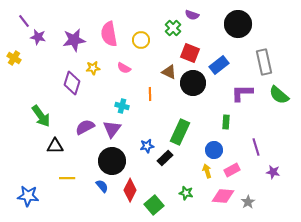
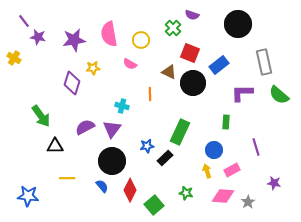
pink semicircle at (124, 68): moved 6 px right, 4 px up
purple star at (273, 172): moved 1 px right, 11 px down
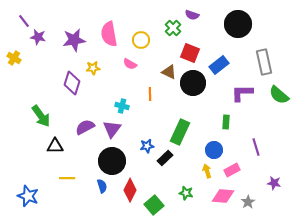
blue semicircle at (102, 186): rotated 24 degrees clockwise
blue star at (28, 196): rotated 15 degrees clockwise
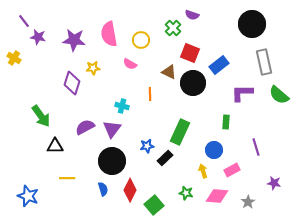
black circle at (238, 24): moved 14 px right
purple star at (74, 40): rotated 15 degrees clockwise
yellow arrow at (207, 171): moved 4 px left
blue semicircle at (102, 186): moved 1 px right, 3 px down
pink diamond at (223, 196): moved 6 px left
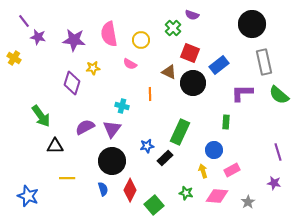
purple line at (256, 147): moved 22 px right, 5 px down
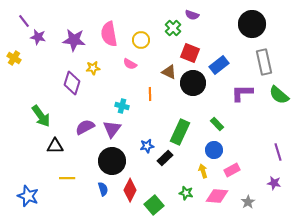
green rectangle at (226, 122): moved 9 px left, 2 px down; rotated 48 degrees counterclockwise
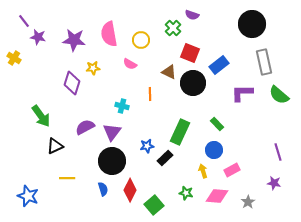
purple triangle at (112, 129): moved 3 px down
black triangle at (55, 146): rotated 24 degrees counterclockwise
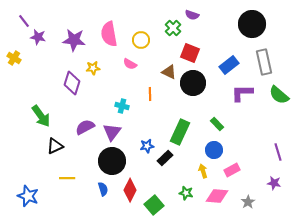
blue rectangle at (219, 65): moved 10 px right
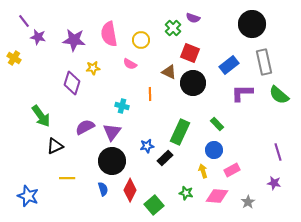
purple semicircle at (192, 15): moved 1 px right, 3 px down
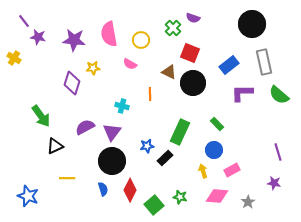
green star at (186, 193): moved 6 px left, 4 px down
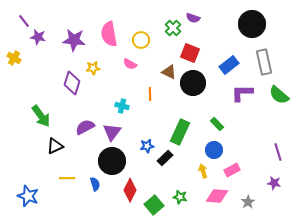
blue semicircle at (103, 189): moved 8 px left, 5 px up
